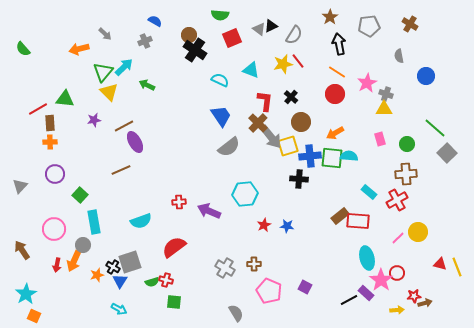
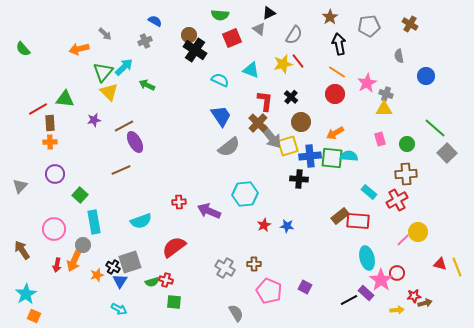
black triangle at (271, 26): moved 2 px left, 13 px up
pink line at (398, 238): moved 5 px right, 2 px down
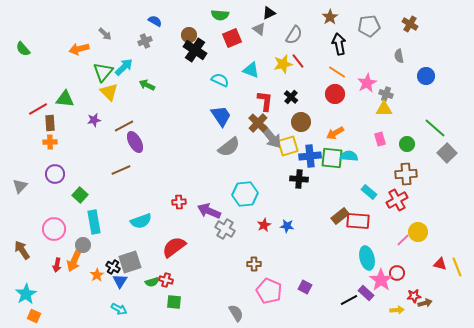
gray cross at (225, 268): moved 39 px up
orange star at (97, 275): rotated 16 degrees counterclockwise
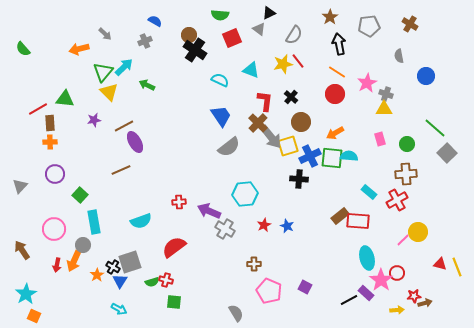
blue cross at (310, 156): rotated 20 degrees counterclockwise
blue star at (287, 226): rotated 16 degrees clockwise
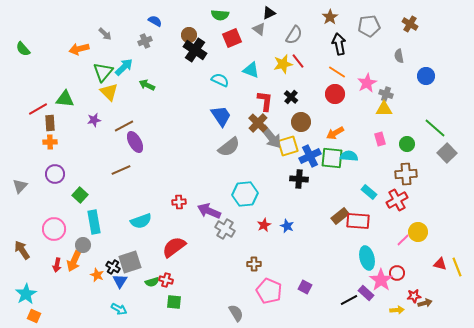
orange star at (97, 275): rotated 16 degrees counterclockwise
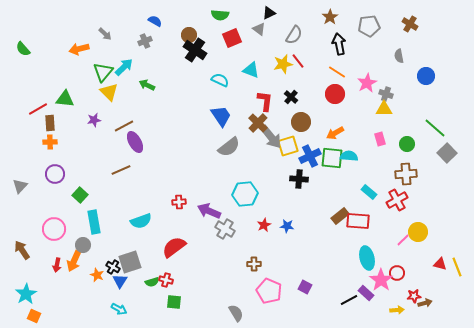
blue star at (287, 226): rotated 16 degrees counterclockwise
